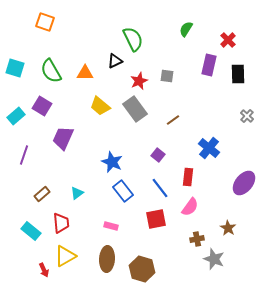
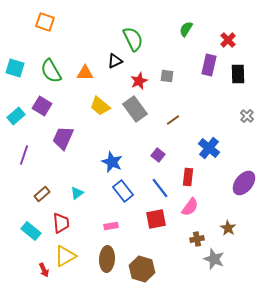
pink rectangle at (111, 226): rotated 24 degrees counterclockwise
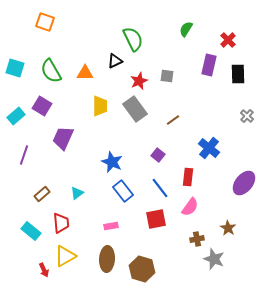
yellow trapezoid at (100, 106): rotated 130 degrees counterclockwise
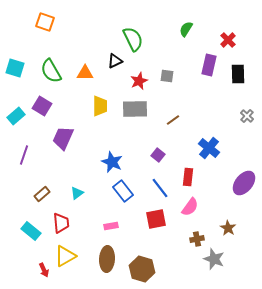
gray rectangle at (135, 109): rotated 55 degrees counterclockwise
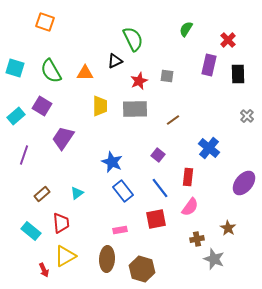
purple trapezoid at (63, 138): rotated 10 degrees clockwise
pink rectangle at (111, 226): moved 9 px right, 4 px down
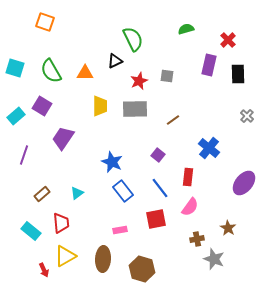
green semicircle at (186, 29): rotated 42 degrees clockwise
brown ellipse at (107, 259): moved 4 px left
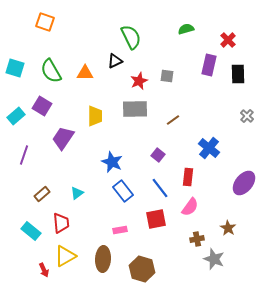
green semicircle at (133, 39): moved 2 px left, 2 px up
yellow trapezoid at (100, 106): moved 5 px left, 10 px down
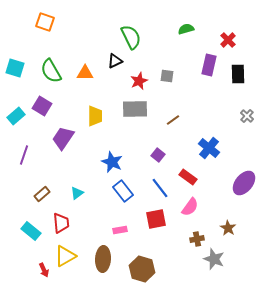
red rectangle at (188, 177): rotated 60 degrees counterclockwise
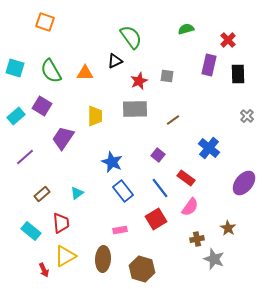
green semicircle at (131, 37): rotated 10 degrees counterclockwise
purple line at (24, 155): moved 1 px right, 2 px down; rotated 30 degrees clockwise
red rectangle at (188, 177): moved 2 px left, 1 px down
red square at (156, 219): rotated 20 degrees counterclockwise
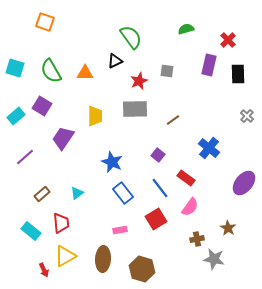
gray square at (167, 76): moved 5 px up
blue rectangle at (123, 191): moved 2 px down
gray star at (214, 259): rotated 10 degrees counterclockwise
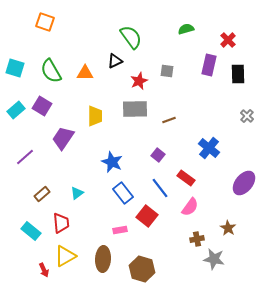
cyan rectangle at (16, 116): moved 6 px up
brown line at (173, 120): moved 4 px left; rotated 16 degrees clockwise
red square at (156, 219): moved 9 px left, 3 px up; rotated 20 degrees counterclockwise
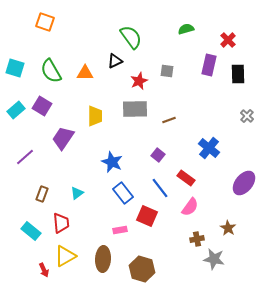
brown rectangle at (42, 194): rotated 28 degrees counterclockwise
red square at (147, 216): rotated 15 degrees counterclockwise
